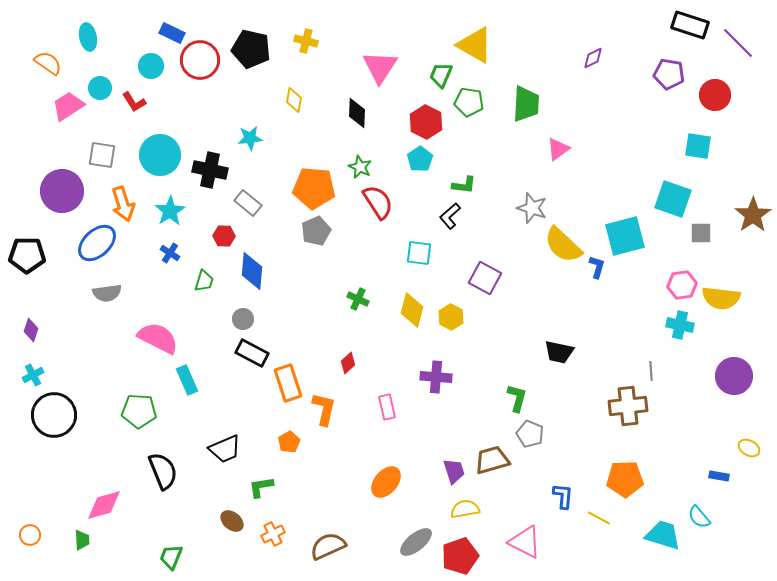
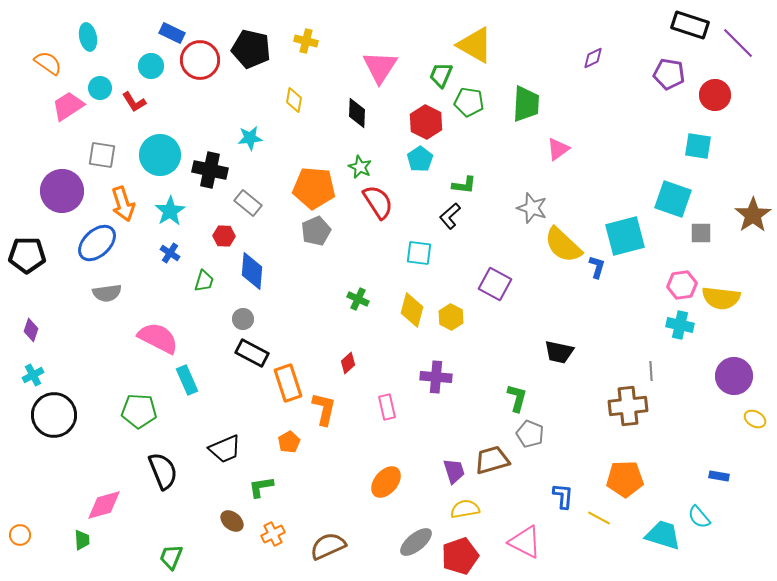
purple square at (485, 278): moved 10 px right, 6 px down
yellow ellipse at (749, 448): moved 6 px right, 29 px up
orange circle at (30, 535): moved 10 px left
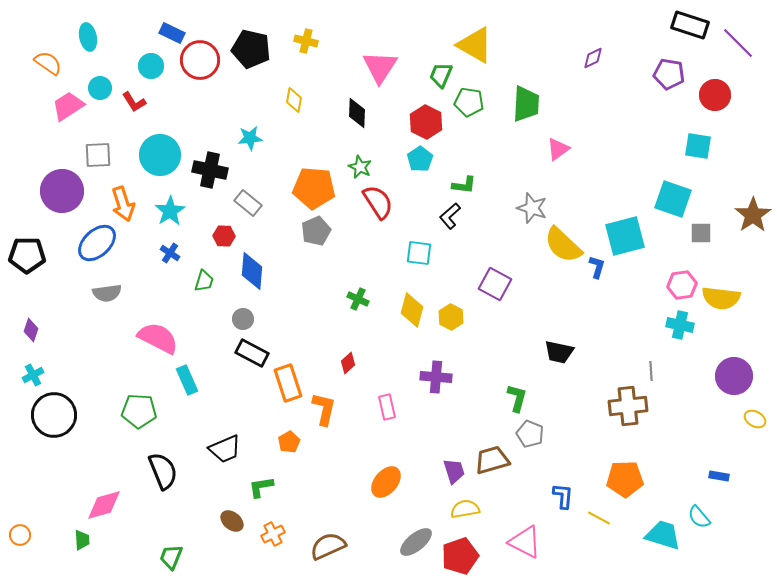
gray square at (102, 155): moved 4 px left; rotated 12 degrees counterclockwise
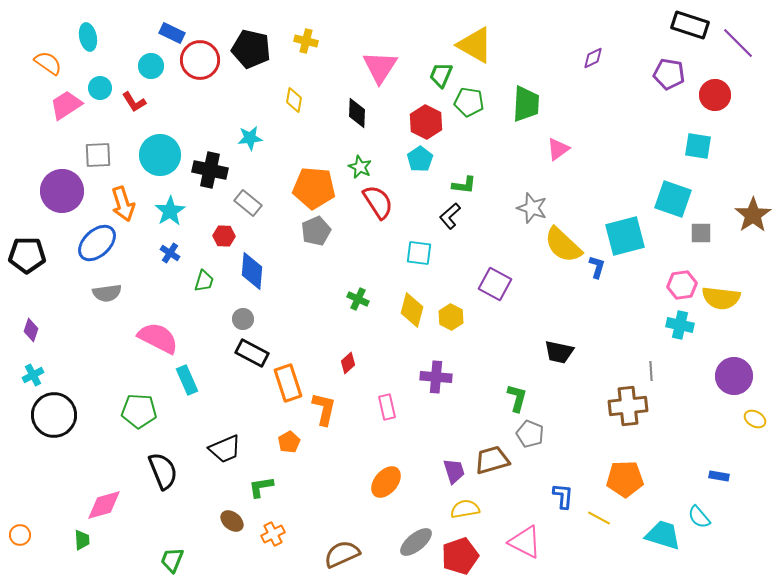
pink trapezoid at (68, 106): moved 2 px left, 1 px up
brown semicircle at (328, 546): moved 14 px right, 8 px down
green trapezoid at (171, 557): moved 1 px right, 3 px down
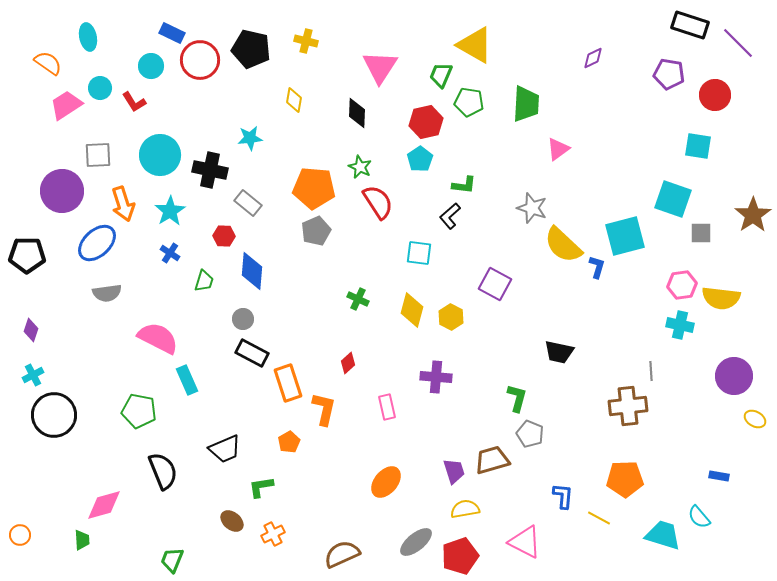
red hexagon at (426, 122): rotated 20 degrees clockwise
green pentagon at (139, 411): rotated 8 degrees clockwise
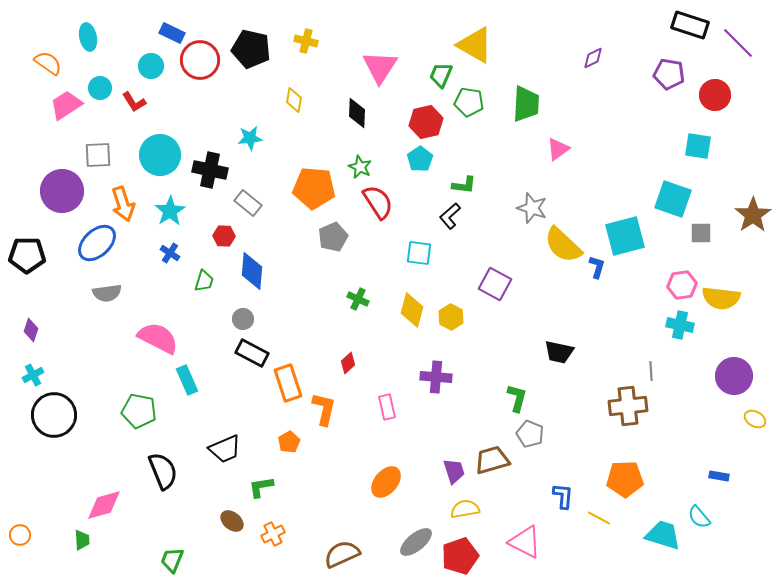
gray pentagon at (316, 231): moved 17 px right, 6 px down
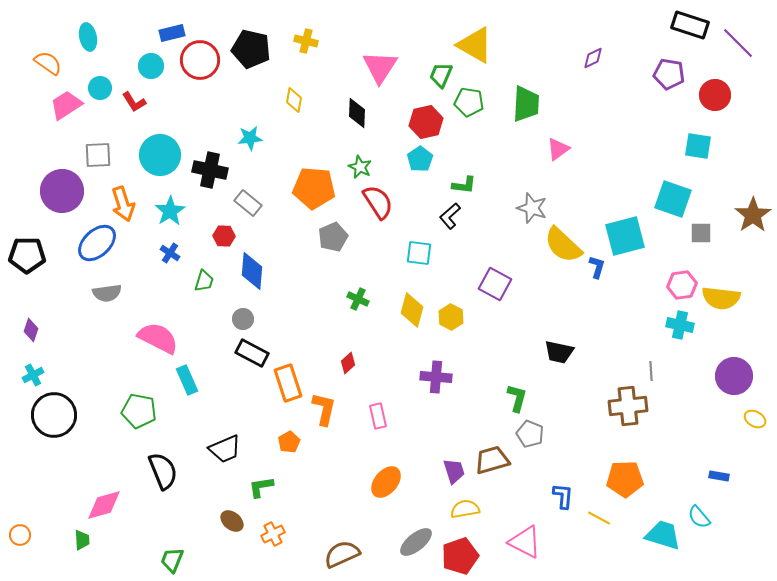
blue rectangle at (172, 33): rotated 40 degrees counterclockwise
pink rectangle at (387, 407): moved 9 px left, 9 px down
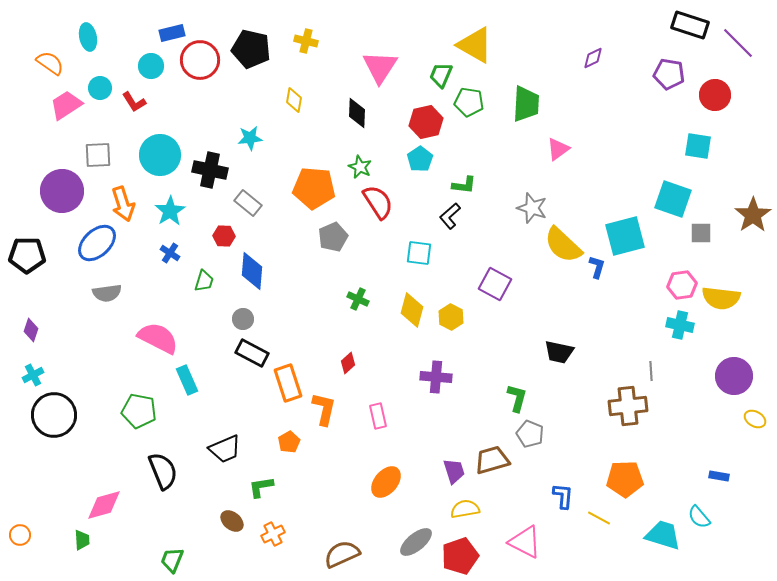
orange semicircle at (48, 63): moved 2 px right
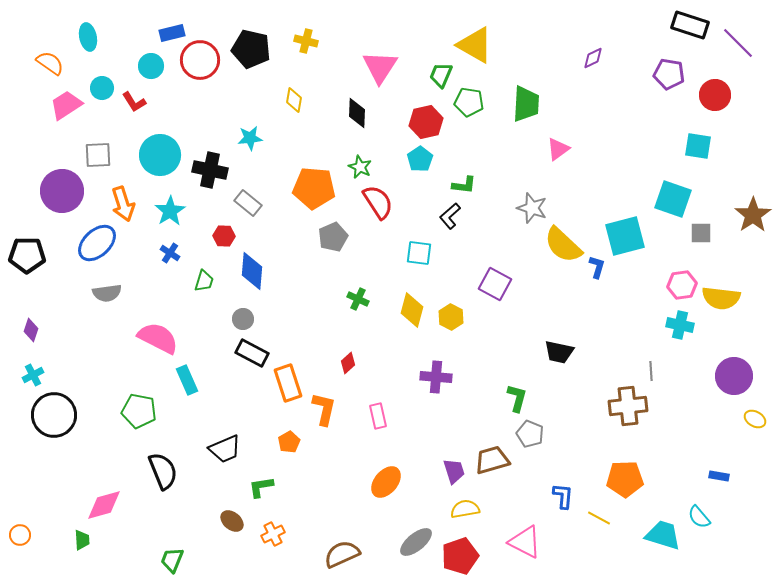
cyan circle at (100, 88): moved 2 px right
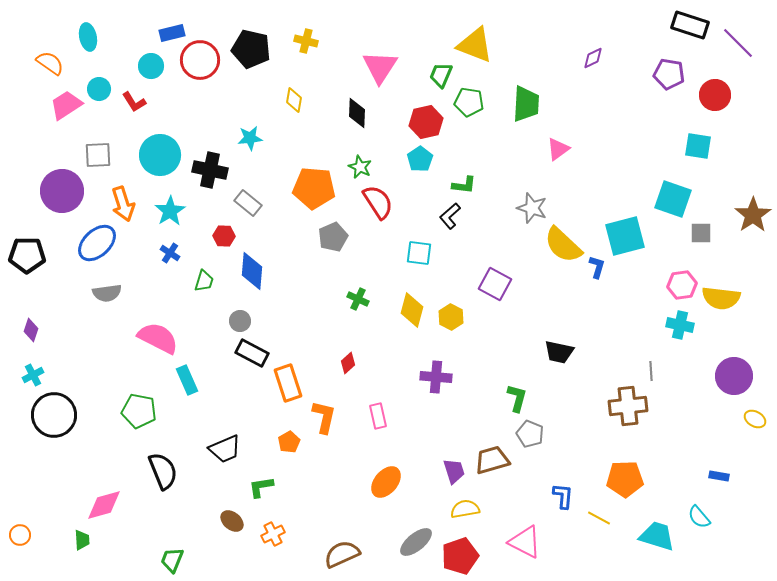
yellow triangle at (475, 45): rotated 9 degrees counterclockwise
cyan circle at (102, 88): moved 3 px left, 1 px down
gray circle at (243, 319): moved 3 px left, 2 px down
orange L-shape at (324, 409): moved 8 px down
cyan trapezoid at (663, 535): moved 6 px left, 1 px down
